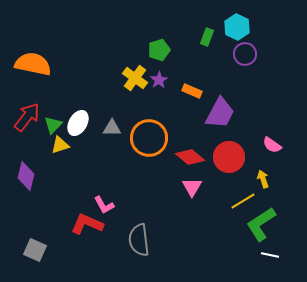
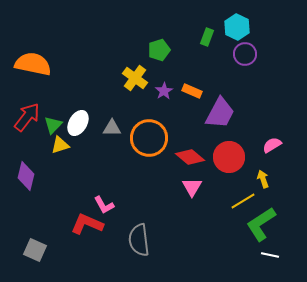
purple star: moved 5 px right, 11 px down
pink semicircle: rotated 114 degrees clockwise
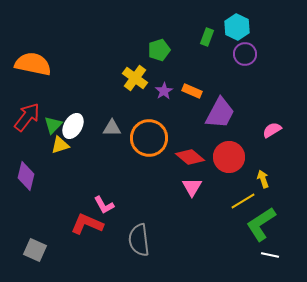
white ellipse: moved 5 px left, 3 px down
pink semicircle: moved 15 px up
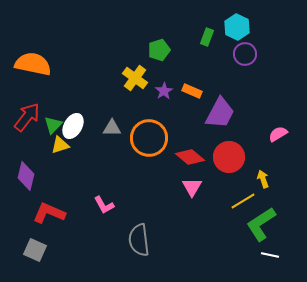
pink semicircle: moved 6 px right, 4 px down
red L-shape: moved 38 px left, 11 px up
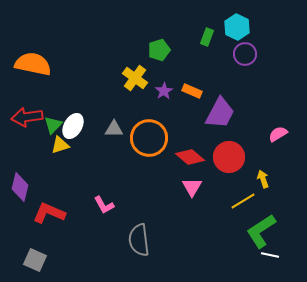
red arrow: rotated 136 degrees counterclockwise
gray triangle: moved 2 px right, 1 px down
purple diamond: moved 6 px left, 11 px down
green L-shape: moved 7 px down
gray square: moved 10 px down
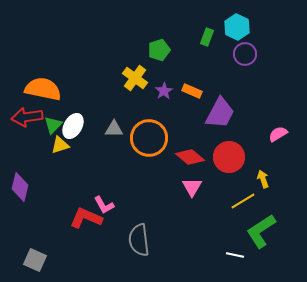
orange semicircle: moved 10 px right, 25 px down
red L-shape: moved 37 px right, 5 px down
white line: moved 35 px left
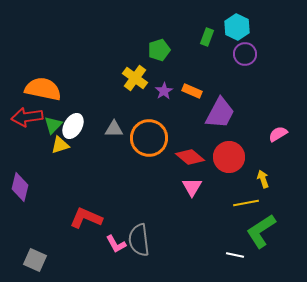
yellow line: moved 3 px right, 2 px down; rotated 20 degrees clockwise
pink L-shape: moved 12 px right, 39 px down
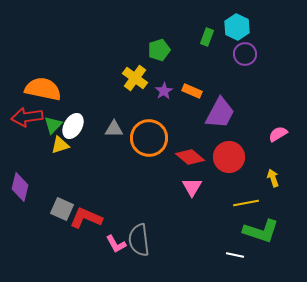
yellow arrow: moved 10 px right, 1 px up
green L-shape: rotated 129 degrees counterclockwise
gray square: moved 27 px right, 51 px up
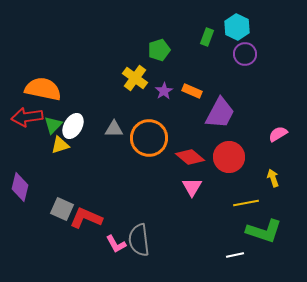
green L-shape: moved 3 px right
white line: rotated 24 degrees counterclockwise
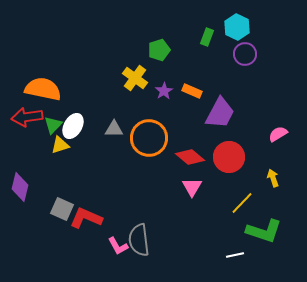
yellow line: moved 4 px left; rotated 35 degrees counterclockwise
pink L-shape: moved 2 px right, 2 px down
